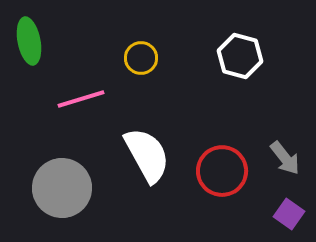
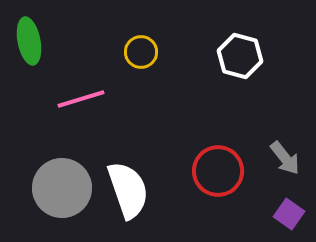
yellow circle: moved 6 px up
white semicircle: moved 19 px left, 35 px down; rotated 10 degrees clockwise
red circle: moved 4 px left
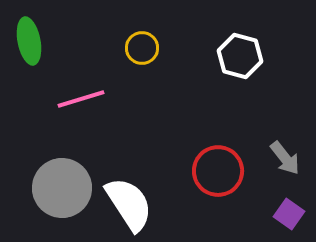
yellow circle: moved 1 px right, 4 px up
white semicircle: moved 1 px right, 14 px down; rotated 14 degrees counterclockwise
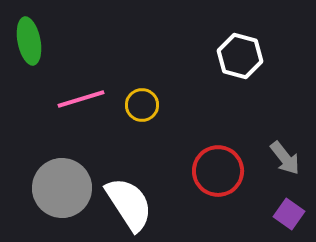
yellow circle: moved 57 px down
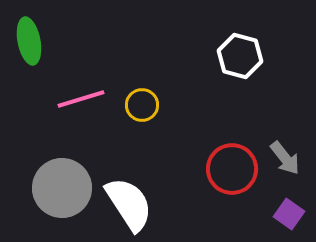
red circle: moved 14 px right, 2 px up
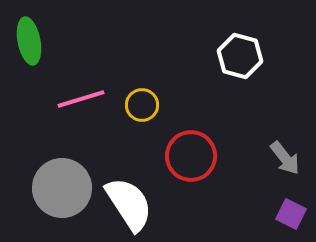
red circle: moved 41 px left, 13 px up
purple square: moved 2 px right; rotated 8 degrees counterclockwise
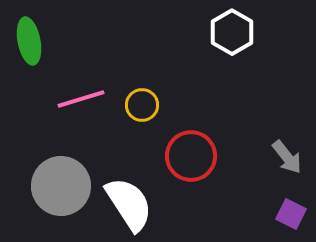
white hexagon: moved 8 px left, 24 px up; rotated 15 degrees clockwise
gray arrow: moved 2 px right, 1 px up
gray circle: moved 1 px left, 2 px up
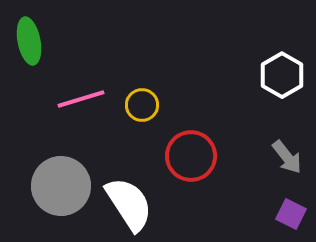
white hexagon: moved 50 px right, 43 px down
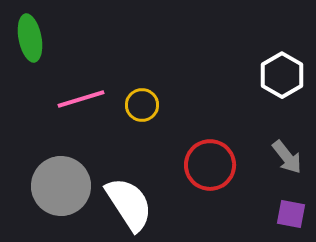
green ellipse: moved 1 px right, 3 px up
red circle: moved 19 px right, 9 px down
purple square: rotated 16 degrees counterclockwise
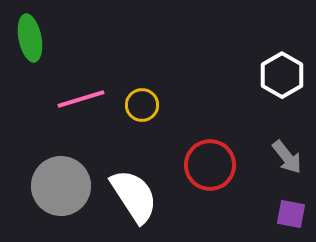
white semicircle: moved 5 px right, 8 px up
